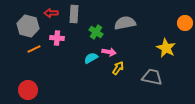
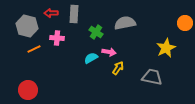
gray hexagon: moved 1 px left
yellow star: rotated 18 degrees clockwise
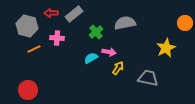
gray rectangle: rotated 48 degrees clockwise
green cross: rotated 16 degrees clockwise
gray trapezoid: moved 4 px left, 1 px down
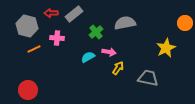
cyan semicircle: moved 3 px left, 1 px up
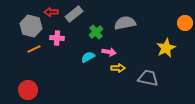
red arrow: moved 1 px up
gray hexagon: moved 4 px right
yellow arrow: rotated 56 degrees clockwise
